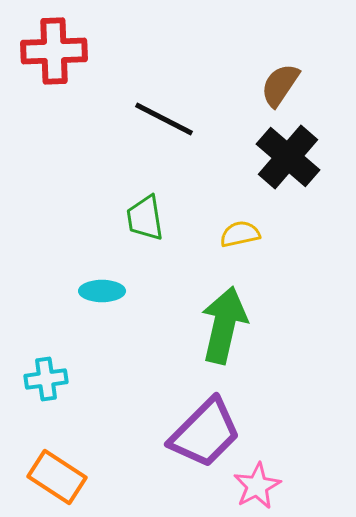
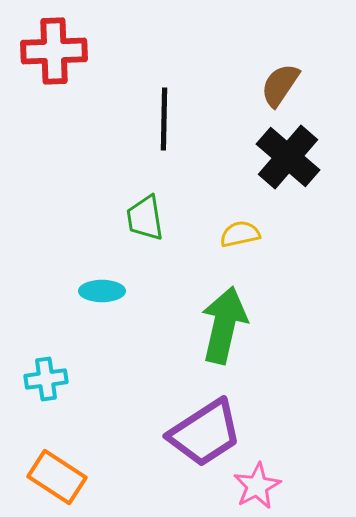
black line: rotated 64 degrees clockwise
purple trapezoid: rotated 12 degrees clockwise
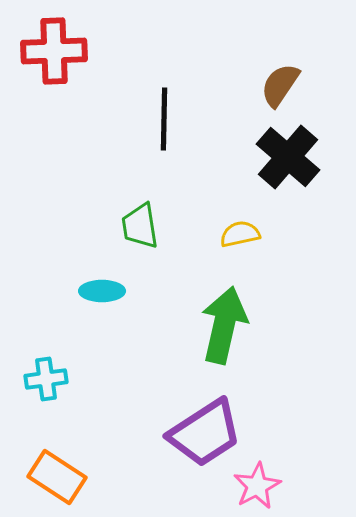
green trapezoid: moved 5 px left, 8 px down
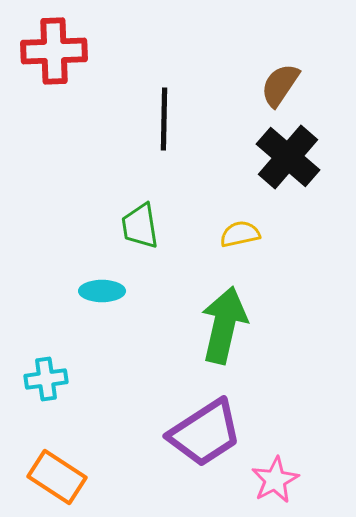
pink star: moved 18 px right, 6 px up
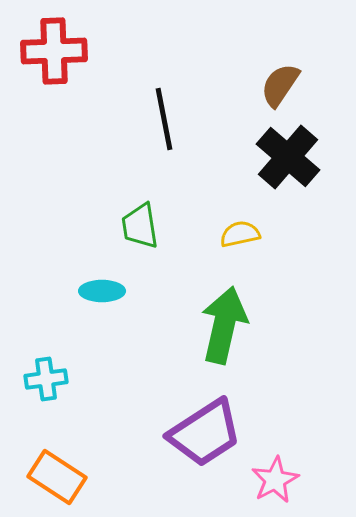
black line: rotated 12 degrees counterclockwise
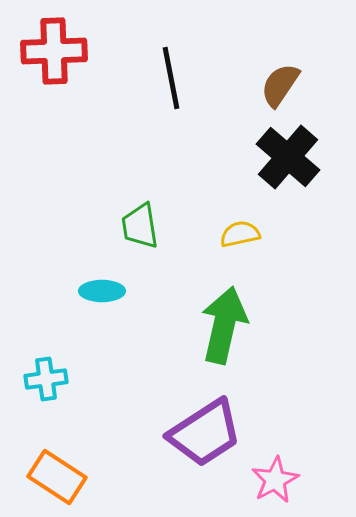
black line: moved 7 px right, 41 px up
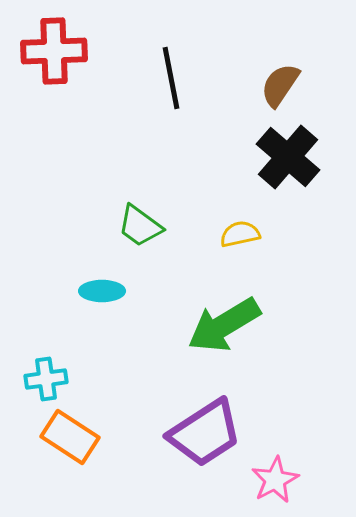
green trapezoid: rotated 45 degrees counterclockwise
green arrow: rotated 134 degrees counterclockwise
orange rectangle: moved 13 px right, 40 px up
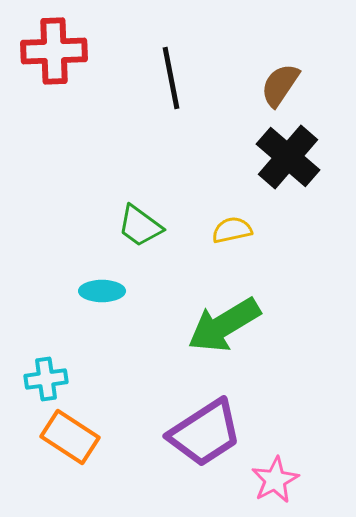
yellow semicircle: moved 8 px left, 4 px up
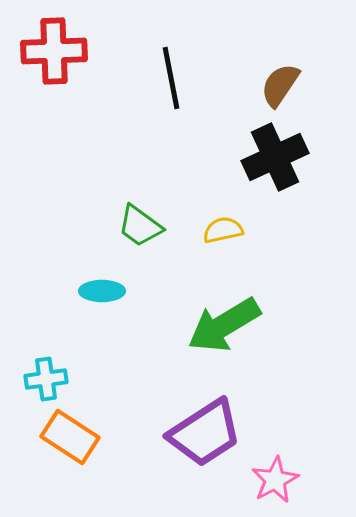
black cross: moved 13 px left; rotated 24 degrees clockwise
yellow semicircle: moved 9 px left
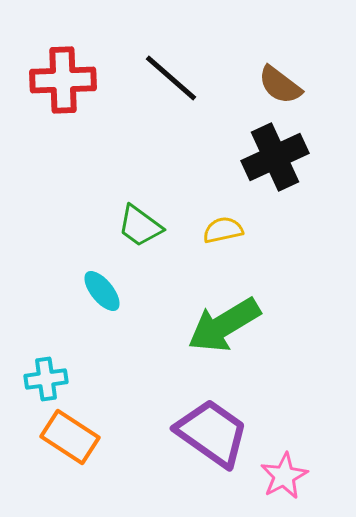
red cross: moved 9 px right, 29 px down
black line: rotated 38 degrees counterclockwise
brown semicircle: rotated 87 degrees counterclockwise
cyan ellipse: rotated 51 degrees clockwise
purple trapezoid: moved 7 px right; rotated 112 degrees counterclockwise
pink star: moved 9 px right, 4 px up
